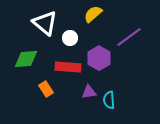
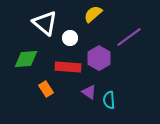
purple triangle: rotated 42 degrees clockwise
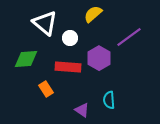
purple triangle: moved 7 px left, 18 px down
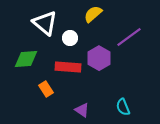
cyan semicircle: moved 14 px right, 7 px down; rotated 18 degrees counterclockwise
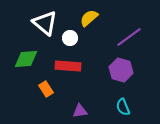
yellow semicircle: moved 4 px left, 4 px down
purple hexagon: moved 22 px right, 12 px down; rotated 15 degrees counterclockwise
red rectangle: moved 1 px up
purple triangle: moved 2 px left, 1 px down; rotated 42 degrees counterclockwise
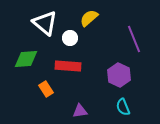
purple line: moved 5 px right, 2 px down; rotated 76 degrees counterclockwise
purple hexagon: moved 2 px left, 5 px down; rotated 10 degrees clockwise
